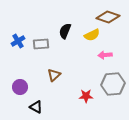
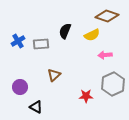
brown diamond: moved 1 px left, 1 px up
gray hexagon: rotated 20 degrees counterclockwise
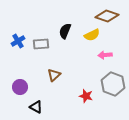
gray hexagon: rotated 15 degrees counterclockwise
red star: rotated 16 degrees clockwise
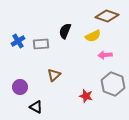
yellow semicircle: moved 1 px right, 1 px down
